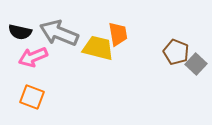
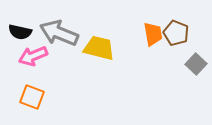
orange trapezoid: moved 35 px right
yellow trapezoid: moved 1 px right
brown pentagon: moved 19 px up
pink arrow: moved 1 px up
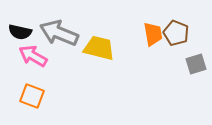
pink arrow: rotated 52 degrees clockwise
gray square: rotated 30 degrees clockwise
orange square: moved 1 px up
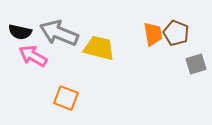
orange square: moved 34 px right, 2 px down
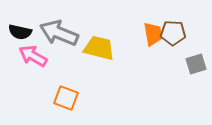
brown pentagon: moved 3 px left; rotated 20 degrees counterclockwise
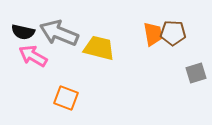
black semicircle: moved 3 px right
gray square: moved 9 px down
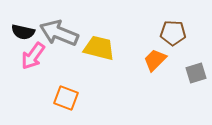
orange trapezoid: moved 2 px right, 26 px down; rotated 125 degrees counterclockwise
pink arrow: rotated 84 degrees counterclockwise
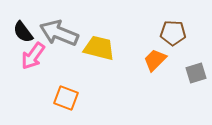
black semicircle: rotated 40 degrees clockwise
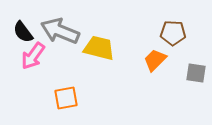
gray arrow: moved 1 px right, 2 px up
gray square: rotated 25 degrees clockwise
orange square: rotated 30 degrees counterclockwise
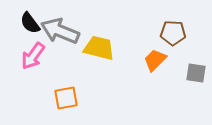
black semicircle: moved 7 px right, 9 px up
